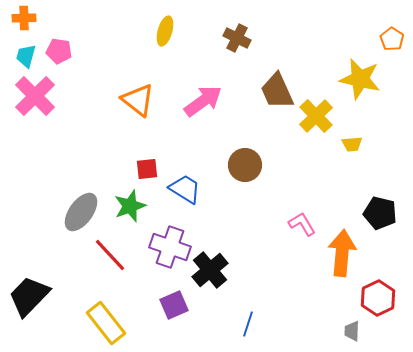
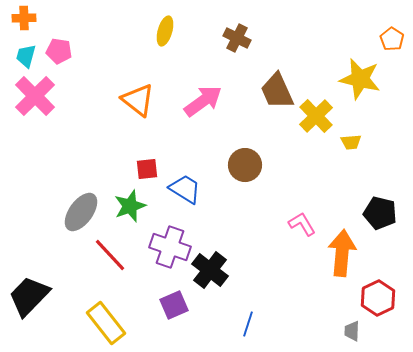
yellow trapezoid: moved 1 px left, 2 px up
black cross: rotated 12 degrees counterclockwise
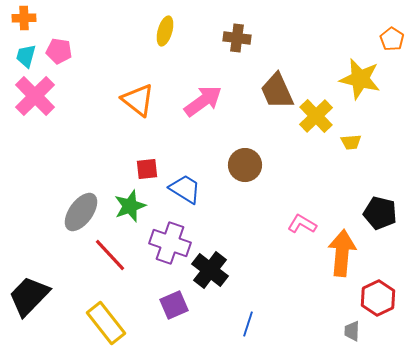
brown cross: rotated 20 degrees counterclockwise
pink L-shape: rotated 28 degrees counterclockwise
purple cross: moved 4 px up
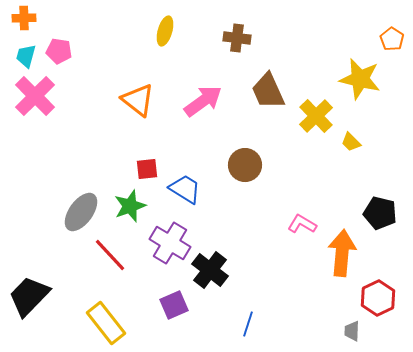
brown trapezoid: moved 9 px left
yellow trapezoid: rotated 50 degrees clockwise
purple cross: rotated 12 degrees clockwise
